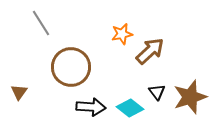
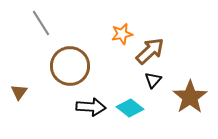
brown circle: moved 1 px left, 1 px up
black triangle: moved 4 px left, 12 px up; rotated 18 degrees clockwise
brown star: rotated 16 degrees counterclockwise
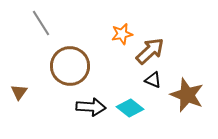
black triangle: rotated 48 degrees counterclockwise
brown star: moved 3 px left, 2 px up; rotated 16 degrees counterclockwise
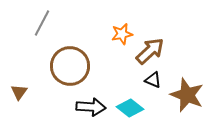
gray line: moved 1 px right; rotated 60 degrees clockwise
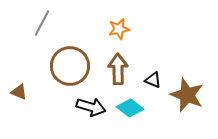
orange star: moved 3 px left, 5 px up
brown arrow: moved 32 px left, 18 px down; rotated 48 degrees counterclockwise
brown triangle: rotated 42 degrees counterclockwise
black arrow: rotated 12 degrees clockwise
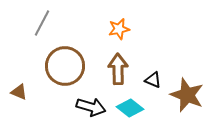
brown circle: moved 5 px left
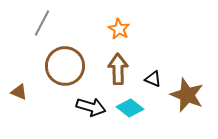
orange star: rotated 30 degrees counterclockwise
black triangle: moved 1 px up
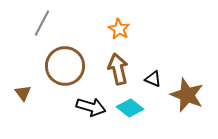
brown arrow: rotated 12 degrees counterclockwise
brown triangle: moved 4 px right, 1 px down; rotated 30 degrees clockwise
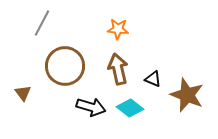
orange star: moved 1 px left; rotated 25 degrees counterclockwise
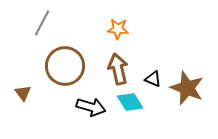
brown star: moved 7 px up
cyan diamond: moved 6 px up; rotated 20 degrees clockwise
